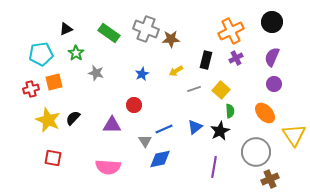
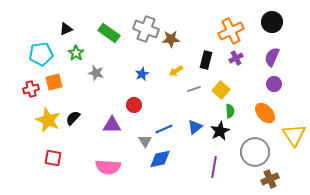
gray circle: moved 1 px left
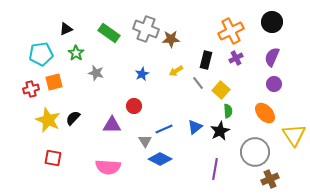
gray line: moved 4 px right, 6 px up; rotated 72 degrees clockwise
red circle: moved 1 px down
green semicircle: moved 2 px left
blue diamond: rotated 40 degrees clockwise
purple line: moved 1 px right, 2 px down
